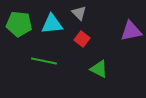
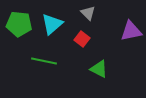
gray triangle: moved 9 px right
cyan triangle: rotated 35 degrees counterclockwise
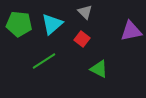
gray triangle: moved 3 px left, 1 px up
green line: rotated 45 degrees counterclockwise
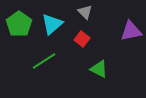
green pentagon: rotated 30 degrees clockwise
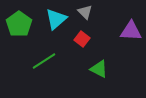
cyan triangle: moved 4 px right, 5 px up
purple triangle: rotated 15 degrees clockwise
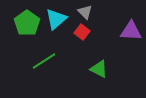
green pentagon: moved 8 px right, 1 px up
red square: moved 7 px up
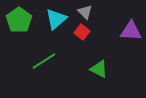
green pentagon: moved 8 px left, 3 px up
